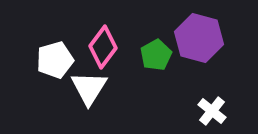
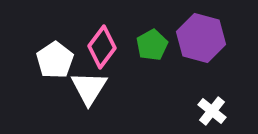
purple hexagon: moved 2 px right
pink diamond: moved 1 px left
green pentagon: moved 4 px left, 10 px up
white pentagon: rotated 18 degrees counterclockwise
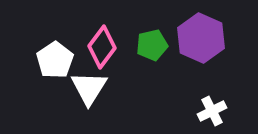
purple hexagon: rotated 9 degrees clockwise
green pentagon: rotated 16 degrees clockwise
white cross: rotated 24 degrees clockwise
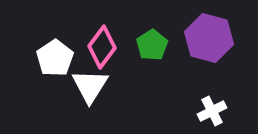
purple hexagon: moved 8 px right; rotated 9 degrees counterclockwise
green pentagon: rotated 20 degrees counterclockwise
white pentagon: moved 2 px up
white triangle: moved 1 px right, 2 px up
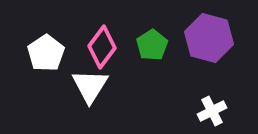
white pentagon: moved 9 px left, 5 px up
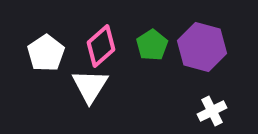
purple hexagon: moved 7 px left, 9 px down
pink diamond: moved 1 px left, 1 px up; rotated 12 degrees clockwise
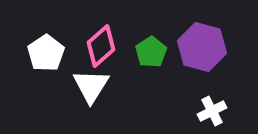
green pentagon: moved 1 px left, 7 px down
white triangle: moved 1 px right
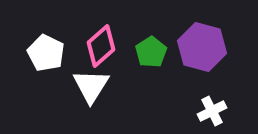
white pentagon: rotated 12 degrees counterclockwise
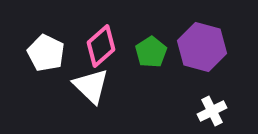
white triangle: rotated 18 degrees counterclockwise
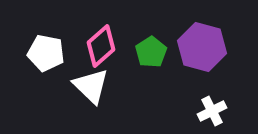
white pentagon: rotated 15 degrees counterclockwise
